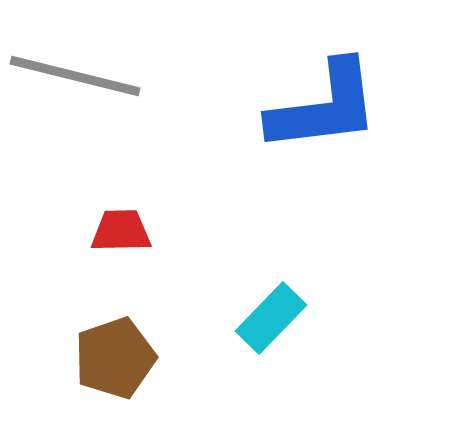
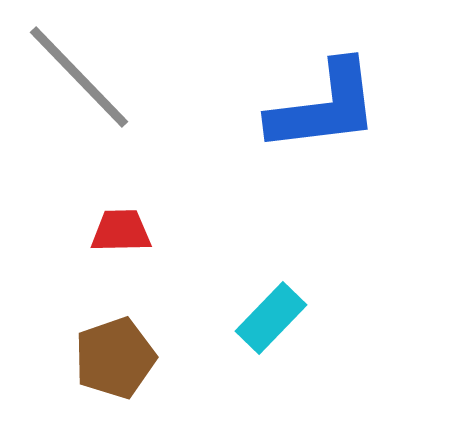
gray line: moved 4 px right, 1 px down; rotated 32 degrees clockwise
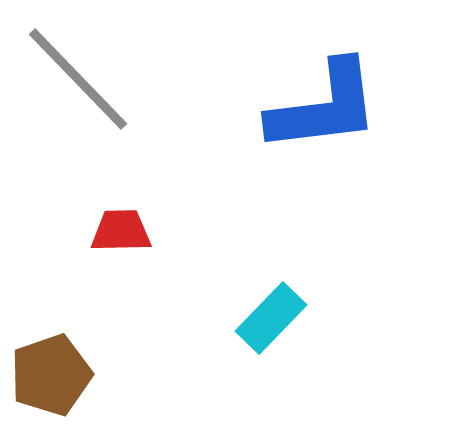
gray line: moved 1 px left, 2 px down
brown pentagon: moved 64 px left, 17 px down
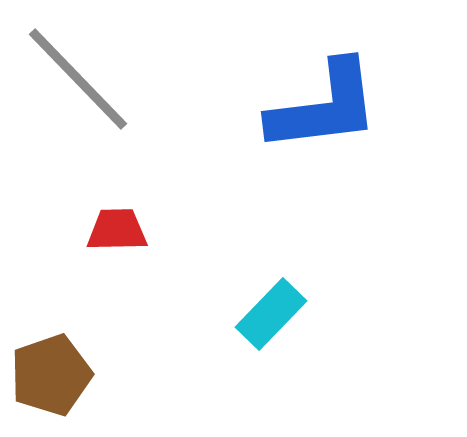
red trapezoid: moved 4 px left, 1 px up
cyan rectangle: moved 4 px up
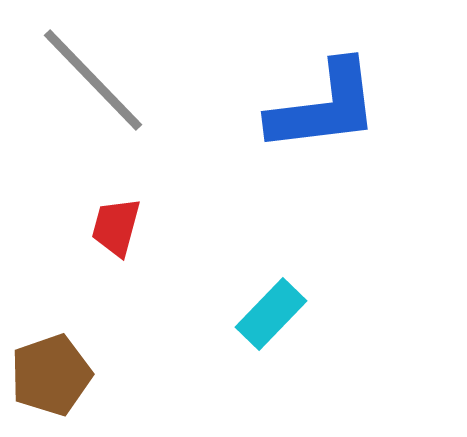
gray line: moved 15 px right, 1 px down
red trapezoid: moved 1 px left, 3 px up; rotated 74 degrees counterclockwise
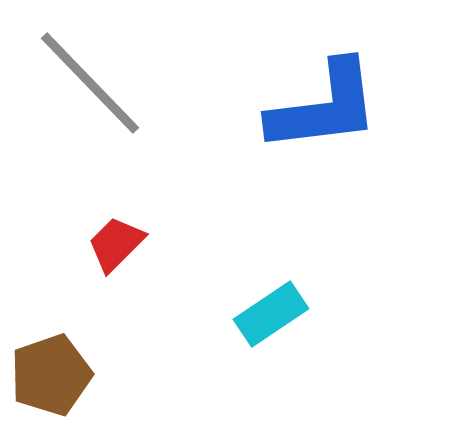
gray line: moved 3 px left, 3 px down
red trapezoid: moved 17 px down; rotated 30 degrees clockwise
cyan rectangle: rotated 12 degrees clockwise
